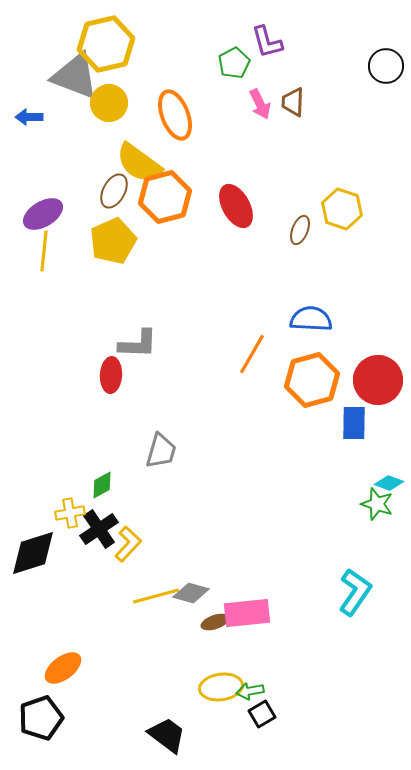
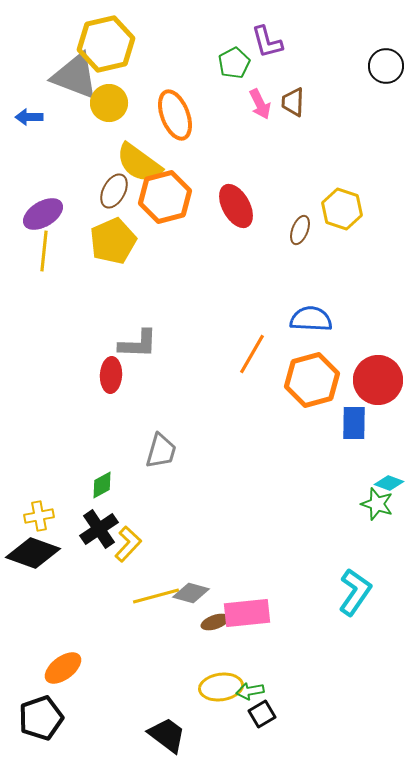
yellow cross at (70, 513): moved 31 px left, 3 px down
black diamond at (33, 553): rotated 38 degrees clockwise
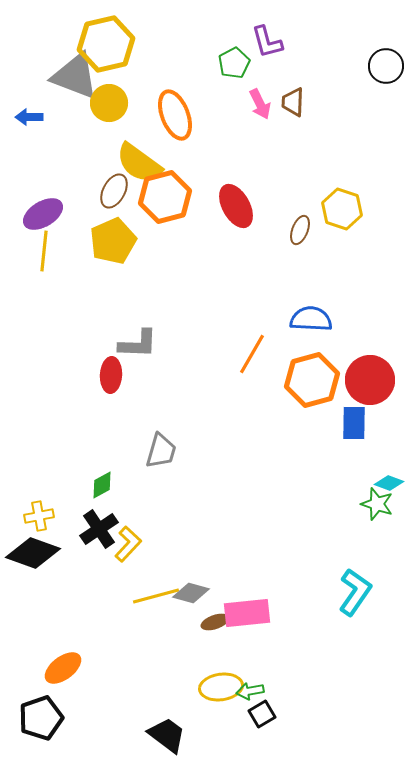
red circle at (378, 380): moved 8 px left
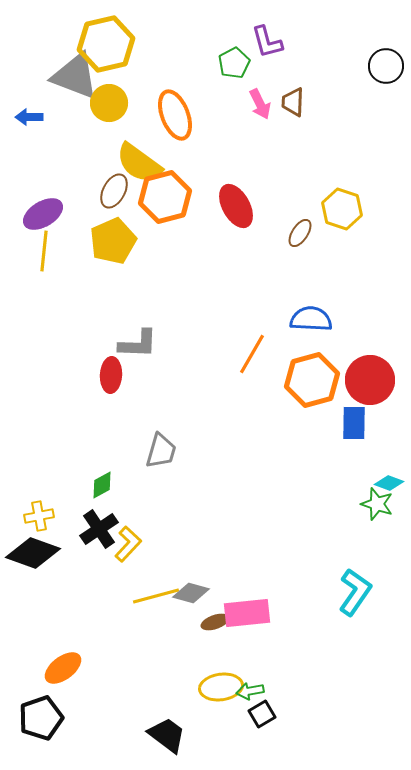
brown ellipse at (300, 230): moved 3 px down; rotated 12 degrees clockwise
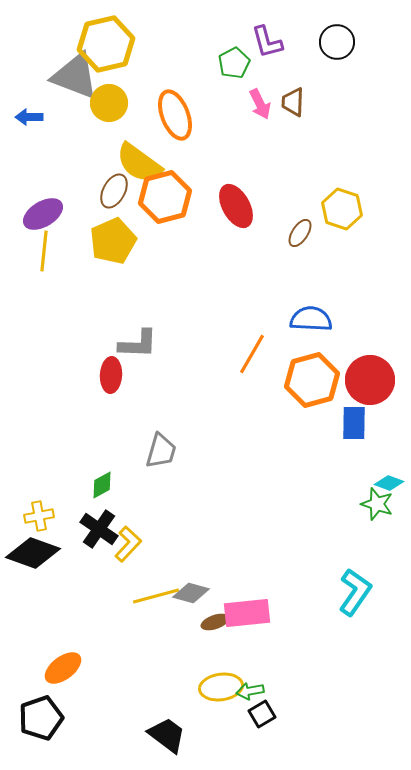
black circle at (386, 66): moved 49 px left, 24 px up
black cross at (99, 529): rotated 21 degrees counterclockwise
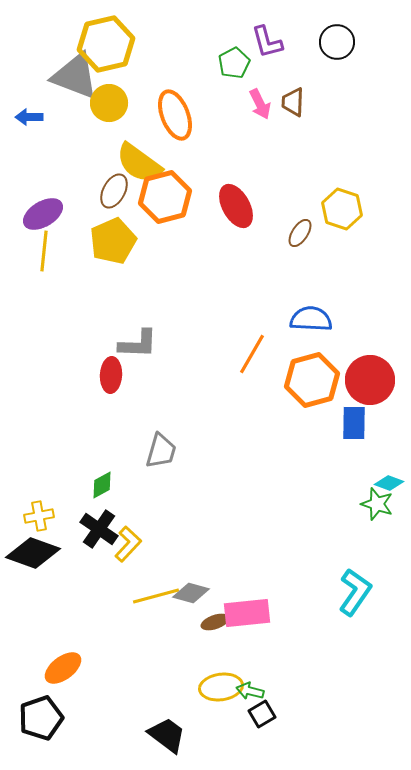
green arrow at (250, 691): rotated 24 degrees clockwise
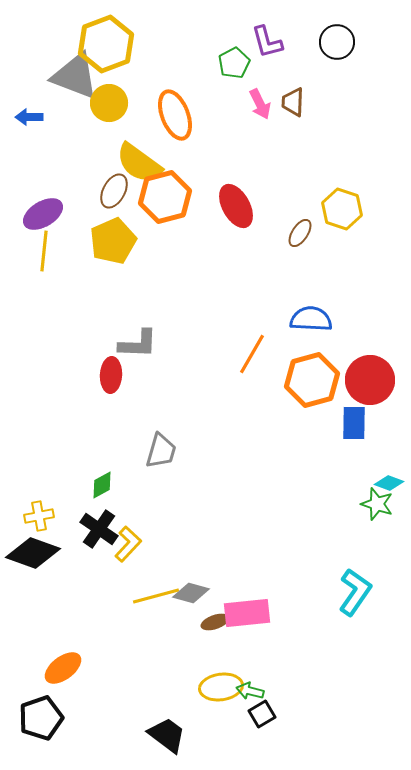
yellow hexagon at (106, 44): rotated 8 degrees counterclockwise
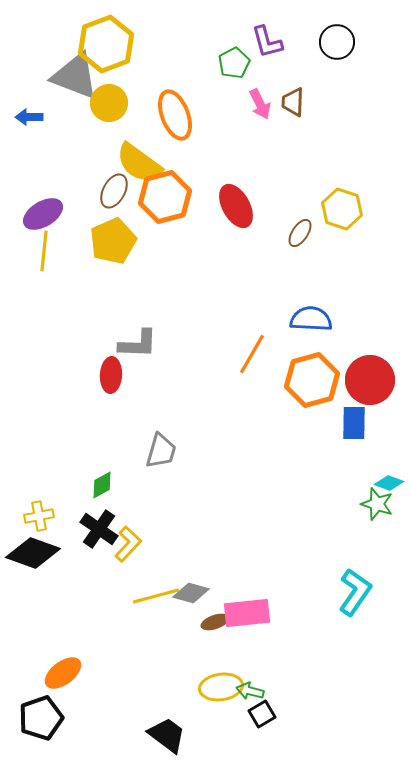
orange ellipse at (63, 668): moved 5 px down
